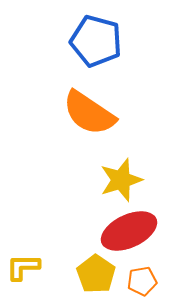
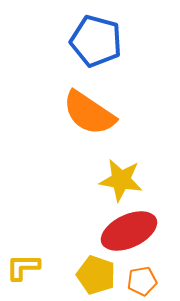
yellow star: rotated 27 degrees clockwise
yellow pentagon: moved 1 px down; rotated 15 degrees counterclockwise
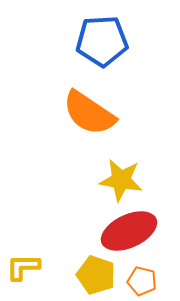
blue pentagon: moved 6 px right; rotated 18 degrees counterclockwise
orange pentagon: rotated 24 degrees clockwise
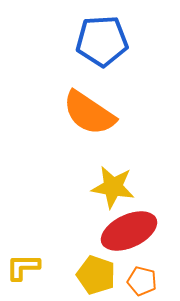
yellow star: moved 8 px left, 7 px down
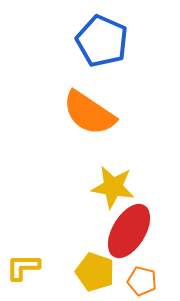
blue pentagon: rotated 27 degrees clockwise
red ellipse: rotated 34 degrees counterclockwise
yellow pentagon: moved 1 px left, 3 px up
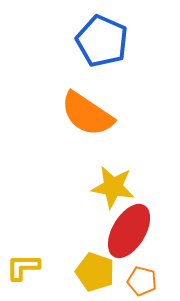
orange semicircle: moved 2 px left, 1 px down
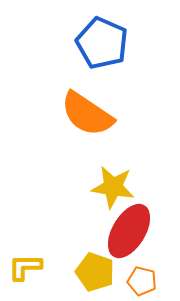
blue pentagon: moved 2 px down
yellow L-shape: moved 2 px right
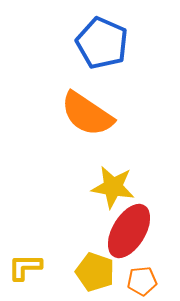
orange pentagon: rotated 20 degrees counterclockwise
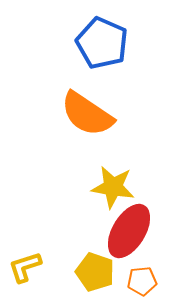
yellow L-shape: rotated 18 degrees counterclockwise
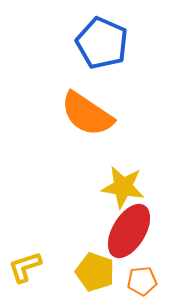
yellow star: moved 10 px right
